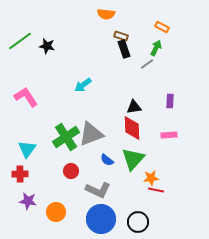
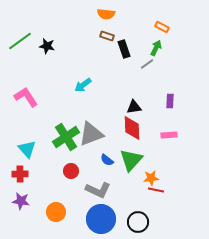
brown rectangle: moved 14 px left
cyan triangle: rotated 18 degrees counterclockwise
green triangle: moved 2 px left, 1 px down
purple star: moved 7 px left
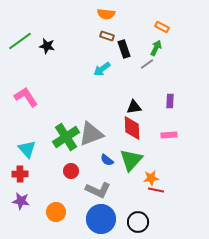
cyan arrow: moved 19 px right, 16 px up
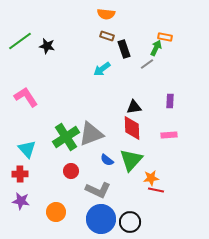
orange rectangle: moved 3 px right, 10 px down; rotated 16 degrees counterclockwise
black circle: moved 8 px left
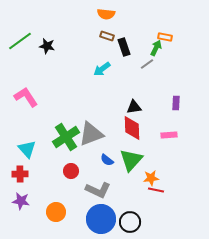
black rectangle: moved 2 px up
purple rectangle: moved 6 px right, 2 px down
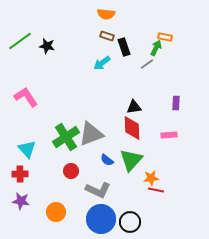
cyan arrow: moved 6 px up
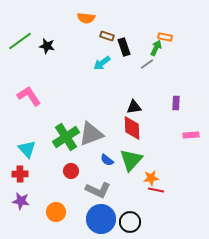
orange semicircle: moved 20 px left, 4 px down
pink L-shape: moved 3 px right, 1 px up
pink rectangle: moved 22 px right
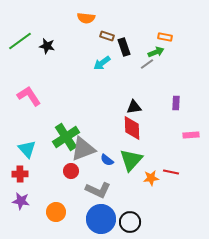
green arrow: moved 4 px down; rotated 42 degrees clockwise
gray triangle: moved 8 px left, 15 px down
red line: moved 15 px right, 18 px up
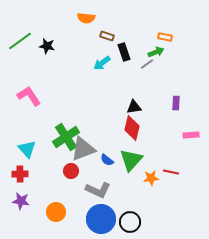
black rectangle: moved 5 px down
red diamond: rotated 15 degrees clockwise
